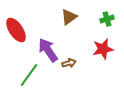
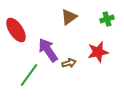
red star: moved 5 px left, 3 px down
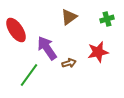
purple arrow: moved 1 px left, 2 px up
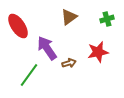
red ellipse: moved 2 px right, 4 px up
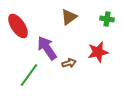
green cross: rotated 24 degrees clockwise
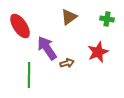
red ellipse: moved 2 px right
red star: rotated 10 degrees counterclockwise
brown arrow: moved 2 px left
green line: rotated 35 degrees counterclockwise
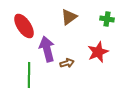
red ellipse: moved 4 px right
purple arrow: moved 1 px down; rotated 20 degrees clockwise
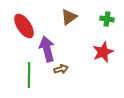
red star: moved 5 px right
brown arrow: moved 6 px left, 6 px down
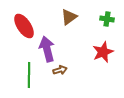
brown arrow: moved 1 px left, 1 px down
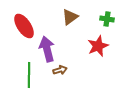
brown triangle: moved 1 px right
red star: moved 5 px left, 6 px up
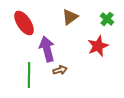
green cross: rotated 32 degrees clockwise
red ellipse: moved 3 px up
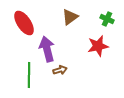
green cross: rotated 16 degrees counterclockwise
red star: rotated 10 degrees clockwise
